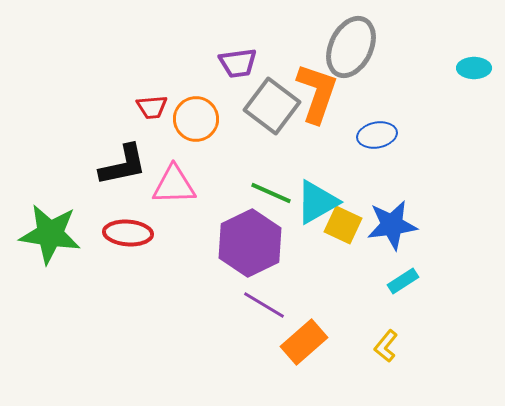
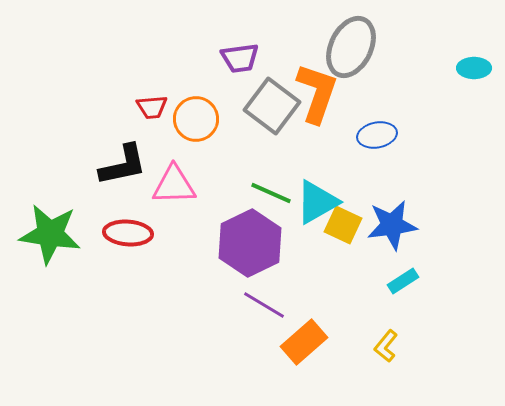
purple trapezoid: moved 2 px right, 5 px up
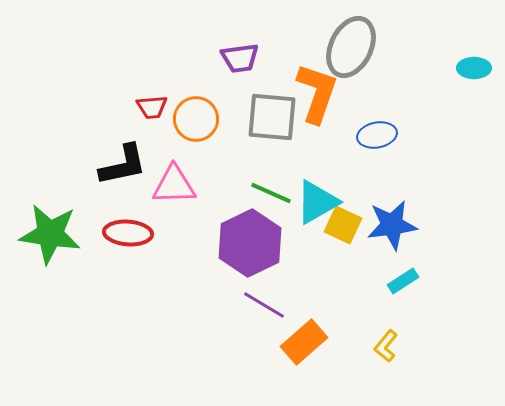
gray square: moved 11 px down; rotated 32 degrees counterclockwise
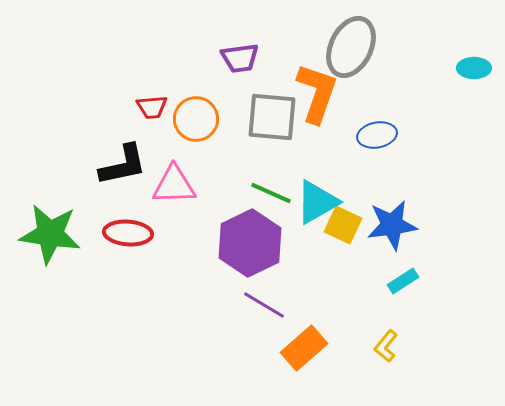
orange rectangle: moved 6 px down
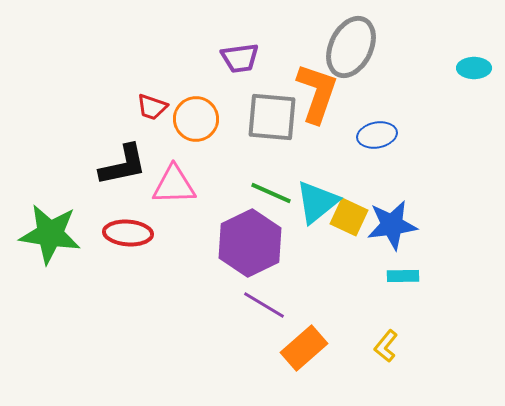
red trapezoid: rotated 24 degrees clockwise
cyan triangle: rotated 9 degrees counterclockwise
yellow square: moved 6 px right, 8 px up
cyan rectangle: moved 5 px up; rotated 32 degrees clockwise
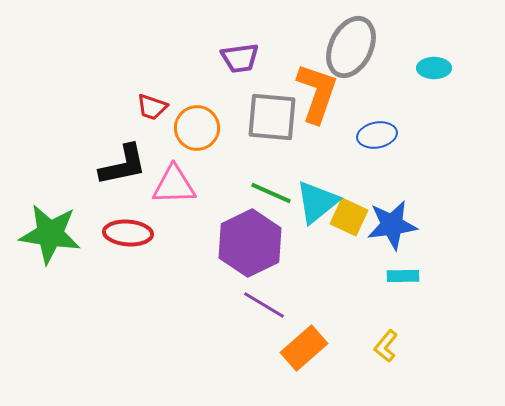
cyan ellipse: moved 40 px left
orange circle: moved 1 px right, 9 px down
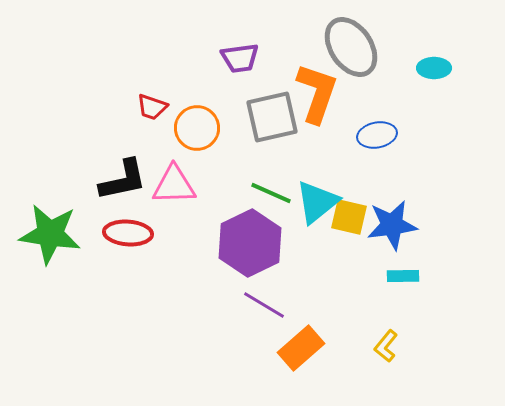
gray ellipse: rotated 60 degrees counterclockwise
gray square: rotated 18 degrees counterclockwise
black L-shape: moved 15 px down
yellow square: rotated 12 degrees counterclockwise
orange rectangle: moved 3 px left
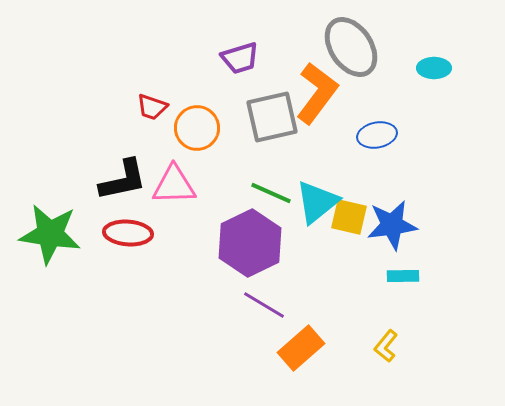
purple trapezoid: rotated 9 degrees counterclockwise
orange L-shape: rotated 18 degrees clockwise
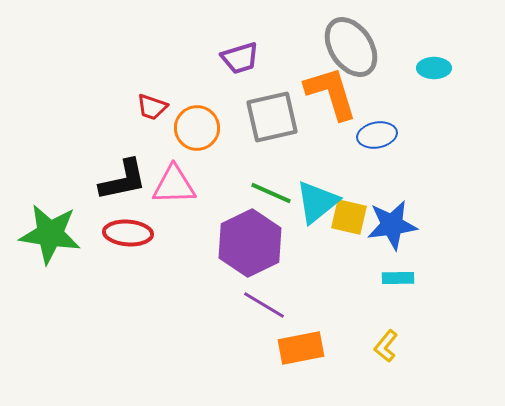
orange L-shape: moved 14 px right; rotated 54 degrees counterclockwise
cyan rectangle: moved 5 px left, 2 px down
orange rectangle: rotated 30 degrees clockwise
